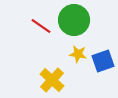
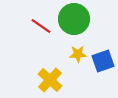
green circle: moved 1 px up
yellow star: rotated 12 degrees counterclockwise
yellow cross: moved 2 px left
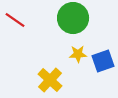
green circle: moved 1 px left, 1 px up
red line: moved 26 px left, 6 px up
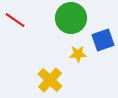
green circle: moved 2 px left
blue square: moved 21 px up
